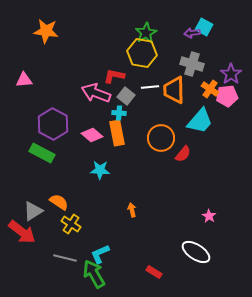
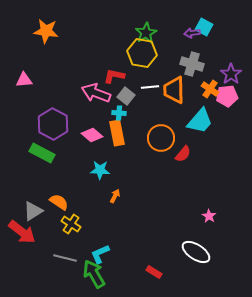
orange arrow: moved 17 px left, 14 px up; rotated 40 degrees clockwise
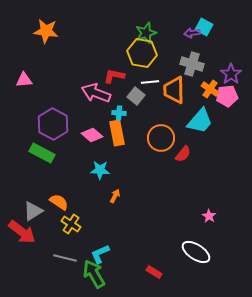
green star: rotated 10 degrees clockwise
white line: moved 5 px up
gray square: moved 10 px right
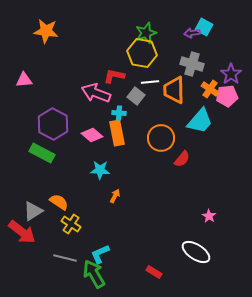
red semicircle: moved 1 px left, 5 px down
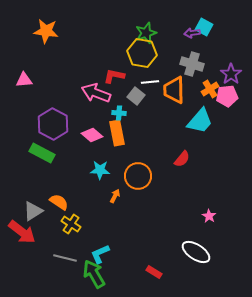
orange cross: rotated 24 degrees clockwise
orange circle: moved 23 px left, 38 px down
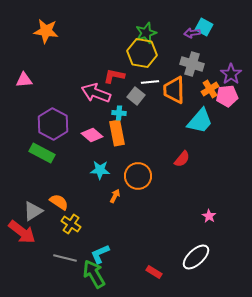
white ellipse: moved 5 px down; rotated 76 degrees counterclockwise
